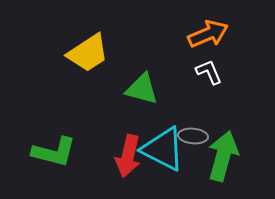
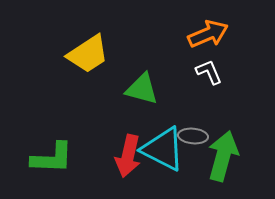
yellow trapezoid: moved 1 px down
green L-shape: moved 2 px left, 6 px down; rotated 12 degrees counterclockwise
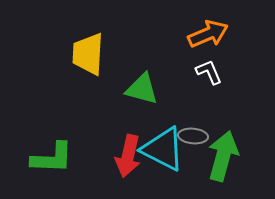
yellow trapezoid: rotated 126 degrees clockwise
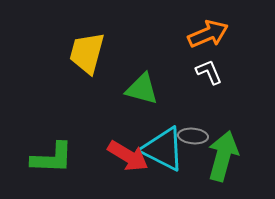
yellow trapezoid: moved 1 px left, 1 px up; rotated 12 degrees clockwise
red arrow: rotated 72 degrees counterclockwise
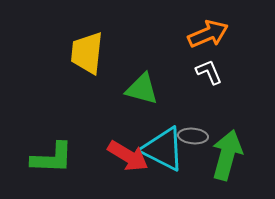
yellow trapezoid: rotated 9 degrees counterclockwise
green arrow: moved 4 px right, 1 px up
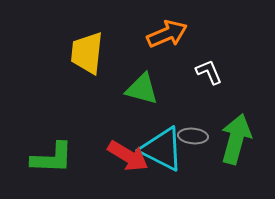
orange arrow: moved 41 px left
cyan triangle: moved 1 px left
green arrow: moved 9 px right, 16 px up
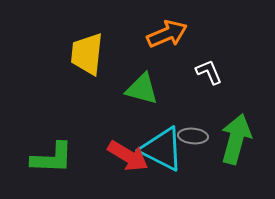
yellow trapezoid: moved 1 px down
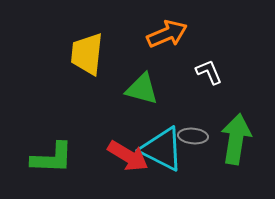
green arrow: rotated 6 degrees counterclockwise
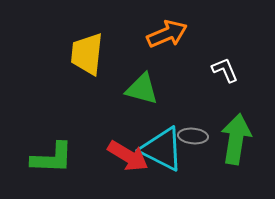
white L-shape: moved 16 px right, 2 px up
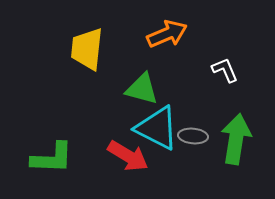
yellow trapezoid: moved 5 px up
cyan triangle: moved 5 px left, 21 px up
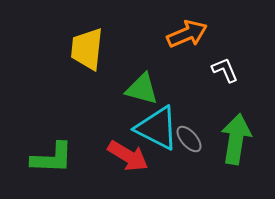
orange arrow: moved 20 px right
gray ellipse: moved 4 px left, 3 px down; rotated 44 degrees clockwise
